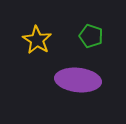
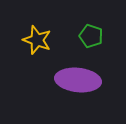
yellow star: rotated 12 degrees counterclockwise
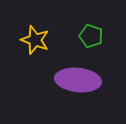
yellow star: moved 2 px left
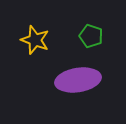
purple ellipse: rotated 15 degrees counterclockwise
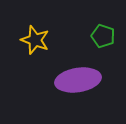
green pentagon: moved 12 px right
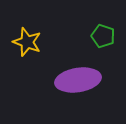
yellow star: moved 8 px left, 2 px down
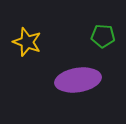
green pentagon: rotated 15 degrees counterclockwise
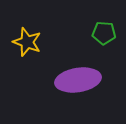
green pentagon: moved 1 px right, 3 px up
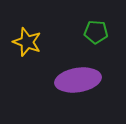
green pentagon: moved 8 px left, 1 px up
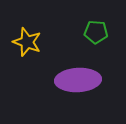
purple ellipse: rotated 6 degrees clockwise
